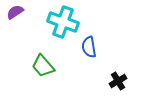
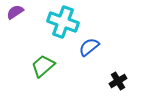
blue semicircle: rotated 60 degrees clockwise
green trapezoid: rotated 90 degrees clockwise
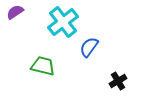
cyan cross: rotated 32 degrees clockwise
blue semicircle: rotated 15 degrees counterclockwise
green trapezoid: rotated 55 degrees clockwise
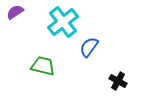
black cross: rotated 30 degrees counterclockwise
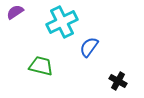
cyan cross: moved 1 px left; rotated 12 degrees clockwise
green trapezoid: moved 2 px left
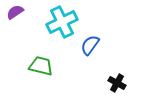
blue semicircle: moved 1 px right, 2 px up
black cross: moved 1 px left, 2 px down
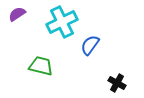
purple semicircle: moved 2 px right, 2 px down
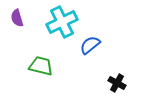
purple semicircle: moved 4 px down; rotated 72 degrees counterclockwise
blue semicircle: rotated 15 degrees clockwise
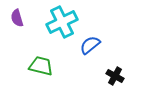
black cross: moved 2 px left, 7 px up
